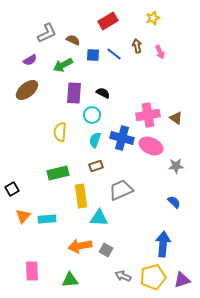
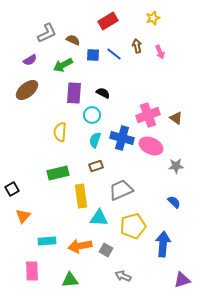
pink cross: rotated 10 degrees counterclockwise
cyan rectangle: moved 22 px down
yellow pentagon: moved 20 px left, 51 px up
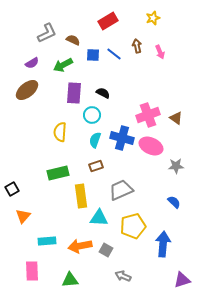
purple semicircle: moved 2 px right, 3 px down
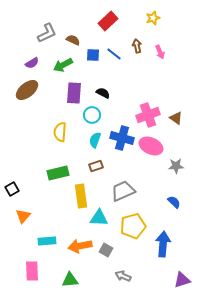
red rectangle: rotated 12 degrees counterclockwise
gray trapezoid: moved 2 px right, 1 px down
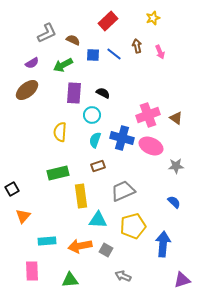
brown rectangle: moved 2 px right
cyan triangle: moved 1 px left, 2 px down
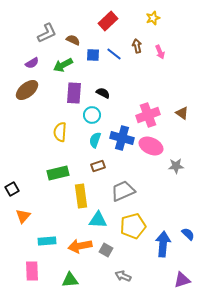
brown triangle: moved 6 px right, 5 px up
blue semicircle: moved 14 px right, 32 px down
